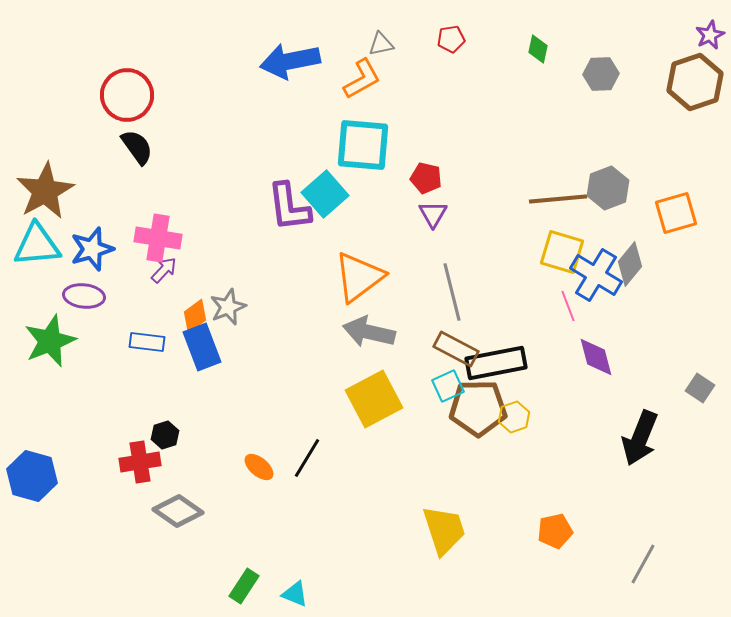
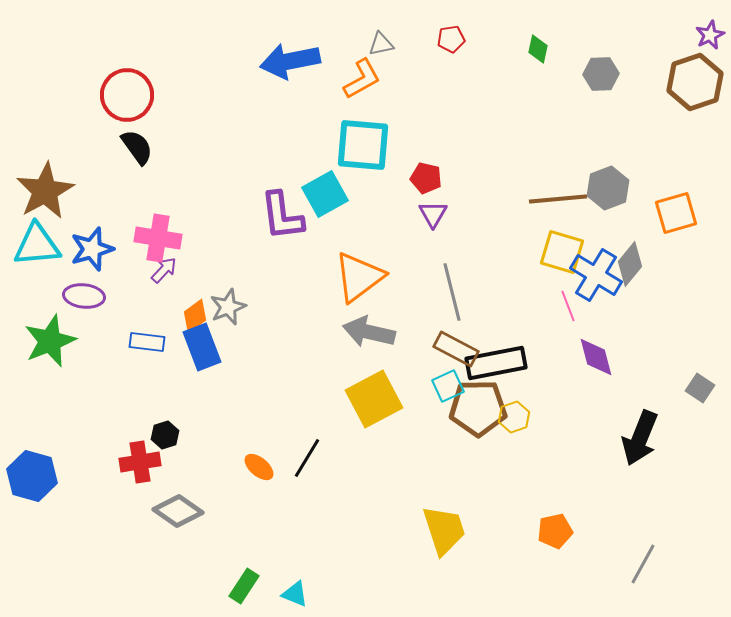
cyan square at (325, 194): rotated 12 degrees clockwise
purple L-shape at (289, 207): moved 7 px left, 9 px down
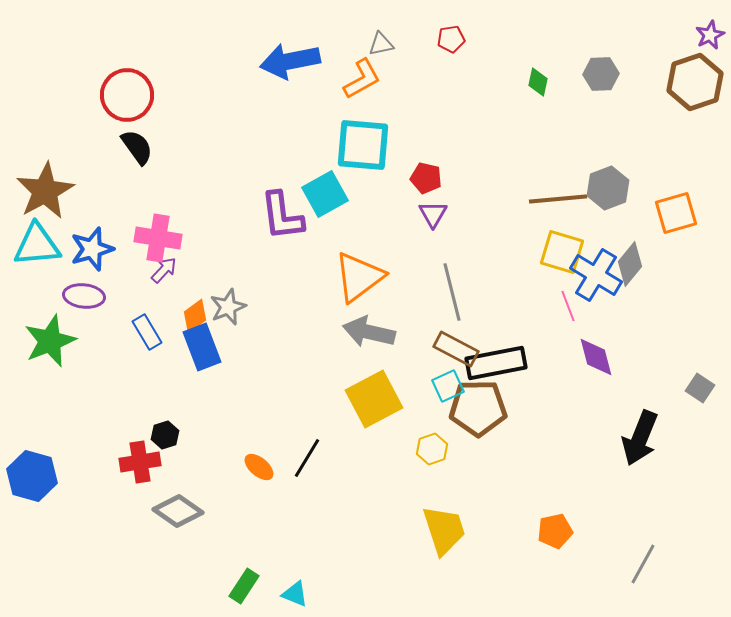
green diamond at (538, 49): moved 33 px down
blue rectangle at (147, 342): moved 10 px up; rotated 52 degrees clockwise
yellow hexagon at (514, 417): moved 82 px left, 32 px down
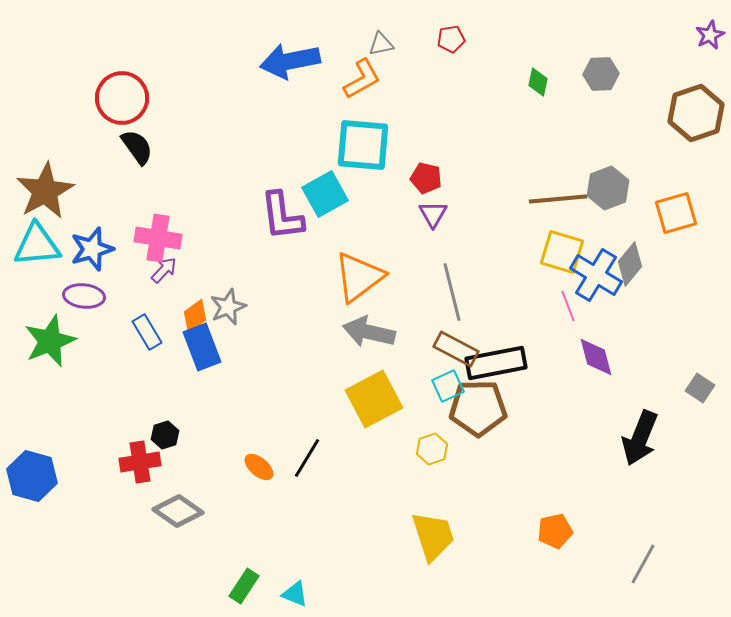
brown hexagon at (695, 82): moved 1 px right, 31 px down
red circle at (127, 95): moved 5 px left, 3 px down
yellow trapezoid at (444, 530): moved 11 px left, 6 px down
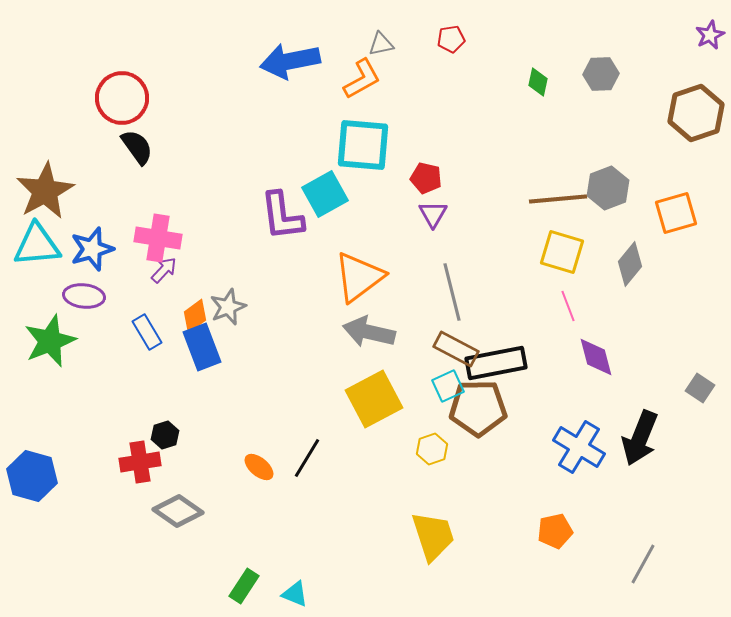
blue cross at (596, 275): moved 17 px left, 172 px down
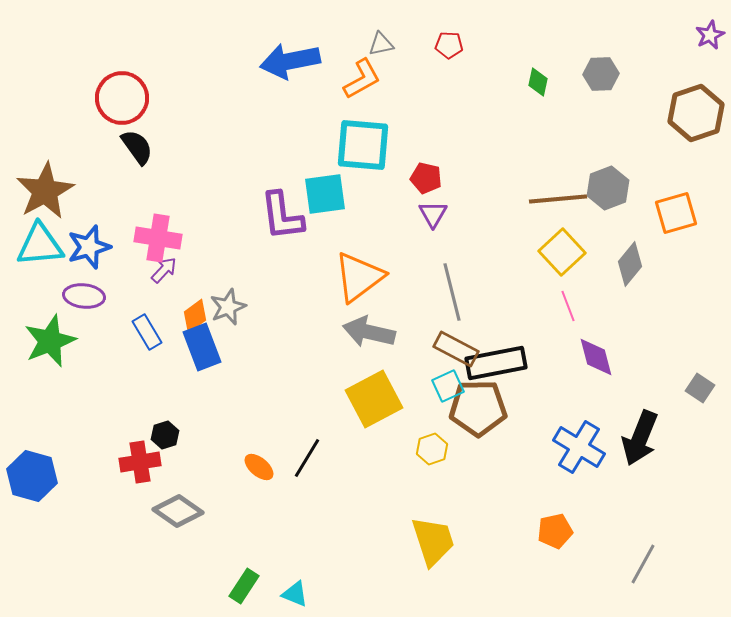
red pentagon at (451, 39): moved 2 px left, 6 px down; rotated 12 degrees clockwise
cyan square at (325, 194): rotated 21 degrees clockwise
cyan triangle at (37, 245): moved 3 px right
blue star at (92, 249): moved 3 px left, 2 px up
yellow square at (562, 252): rotated 30 degrees clockwise
yellow trapezoid at (433, 536): moved 5 px down
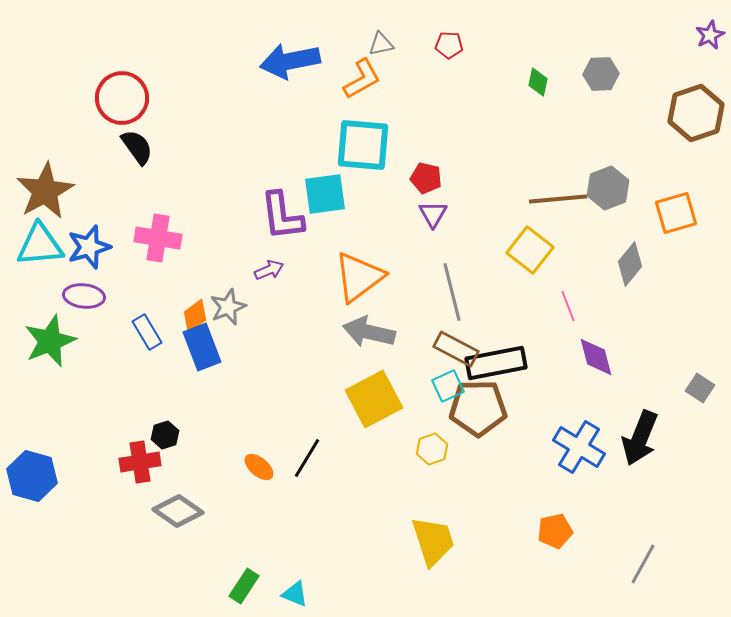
yellow square at (562, 252): moved 32 px left, 2 px up; rotated 9 degrees counterclockwise
purple arrow at (164, 270): moved 105 px right; rotated 24 degrees clockwise
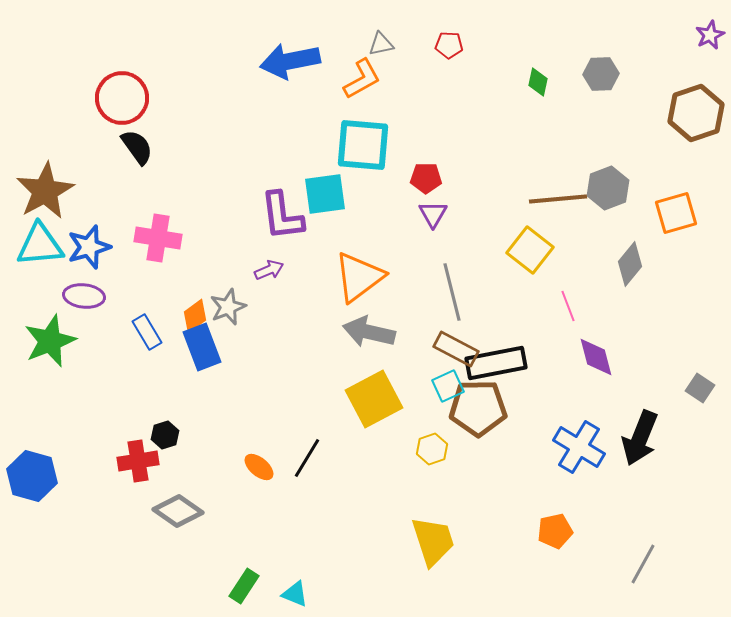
red pentagon at (426, 178): rotated 12 degrees counterclockwise
red cross at (140, 462): moved 2 px left, 1 px up
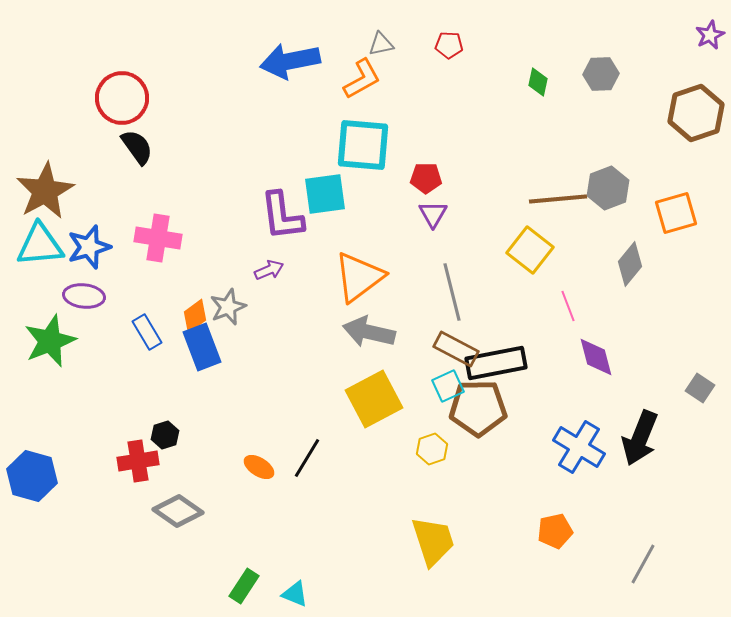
orange ellipse at (259, 467): rotated 8 degrees counterclockwise
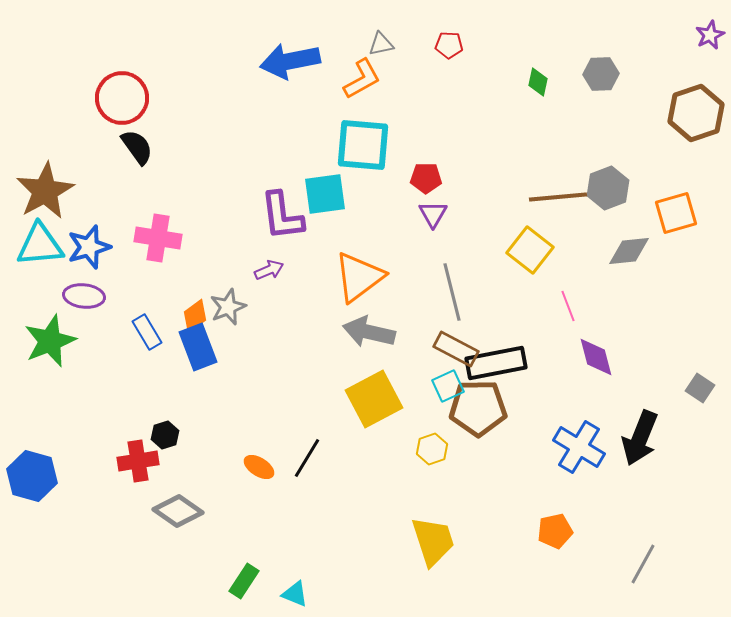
brown line at (558, 199): moved 2 px up
gray diamond at (630, 264): moved 1 px left, 13 px up; rotated 45 degrees clockwise
blue rectangle at (202, 347): moved 4 px left
green rectangle at (244, 586): moved 5 px up
